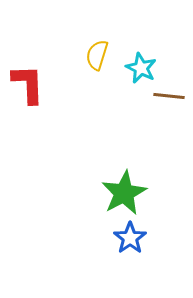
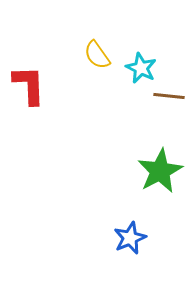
yellow semicircle: rotated 52 degrees counterclockwise
red L-shape: moved 1 px right, 1 px down
green star: moved 36 px right, 22 px up
blue star: rotated 12 degrees clockwise
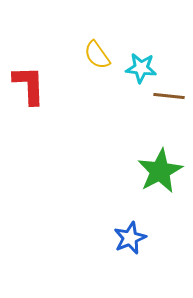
cyan star: rotated 20 degrees counterclockwise
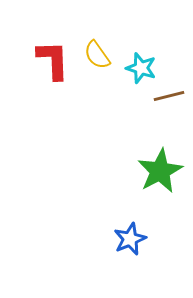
cyan star: rotated 12 degrees clockwise
red L-shape: moved 24 px right, 25 px up
brown line: rotated 20 degrees counterclockwise
blue star: moved 1 px down
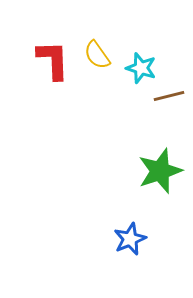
green star: rotated 9 degrees clockwise
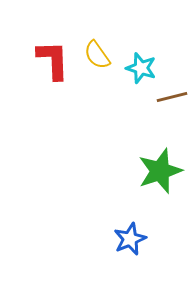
brown line: moved 3 px right, 1 px down
